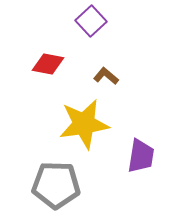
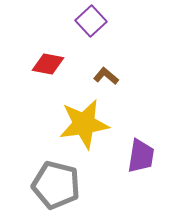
gray pentagon: rotated 12 degrees clockwise
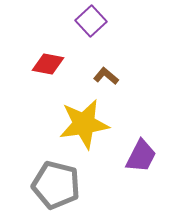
purple trapezoid: rotated 18 degrees clockwise
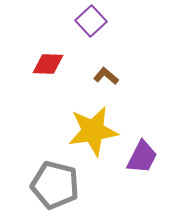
red diamond: rotated 8 degrees counterclockwise
yellow star: moved 9 px right, 7 px down
purple trapezoid: moved 1 px right, 1 px down
gray pentagon: moved 1 px left
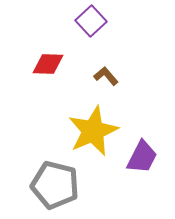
brown L-shape: rotated 10 degrees clockwise
yellow star: rotated 15 degrees counterclockwise
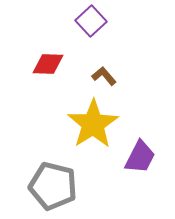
brown L-shape: moved 2 px left
yellow star: moved 7 px up; rotated 9 degrees counterclockwise
purple trapezoid: moved 2 px left
gray pentagon: moved 2 px left, 1 px down
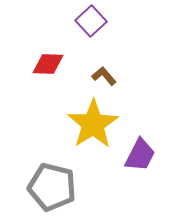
purple trapezoid: moved 2 px up
gray pentagon: moved 1 px left, 1 px down
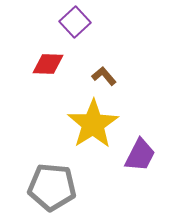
purple square: moved 16 px left, 1 px down
gray pentagon: rotated 9 degrees counterclockwise
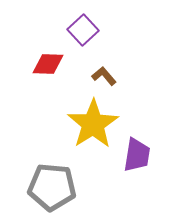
purple square: moved 8 px right, 8 px down
purple trapezoid: moved 3 px left; rotated 18 degrees counterclockwise
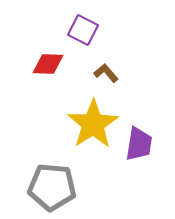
purple square: rotated 20 degrees counterclockwise
brown L-shape: moved 2 px right, 3 px up
purple trapezoid: moved 2 px right, 11 px up
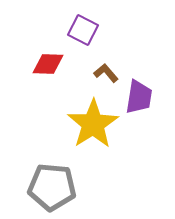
purple trapezoid: moved 47 px up
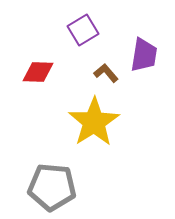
purple square: rotated 32 degrees clockwise
red diamond: moved 10 px left, 8 px down
purple trapezoid: moved 5 px right, 42 px up
yellow star: moved 1 px right, 2 px up
